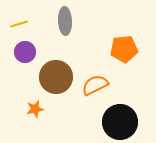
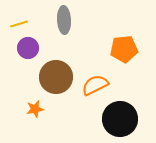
gray ellipse: moved 1 px left, 1 px up
purple circle: moved 3 px right, 4 px up
black circle: moved 3 px up
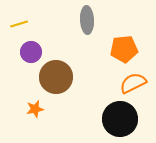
gray ellipse: moved 23 px right
purple circle: moved 3 px right, 4 px down
orange semicircle: moved 38 px right, 2 px up
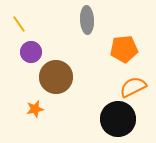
yellow line: rotated 72 degrees clockwise
orange semicircle: moved 4 px down
black circle: moved 2 px left
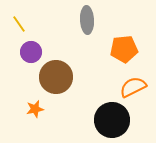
black circle: moved 6 px left, 1 px down
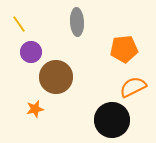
gray ellipse: moved 10 px left, 2 px down
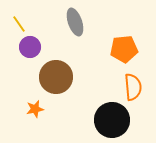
gray ellipse: moved 2 px left; rotated 16 degrees counterclockwise
purple circle: moved 1 px left, 5 px up
orange semicircle: rotated 112 degrees clockwise
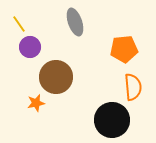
orange star: moved 1 px right, 6 px up
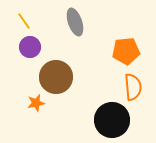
yellow line: moved 5 px right, 3 px up
orange pentagon: moved 2 px right, 2 px down
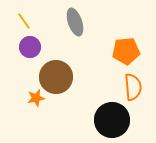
orange star: moved 5 px up
